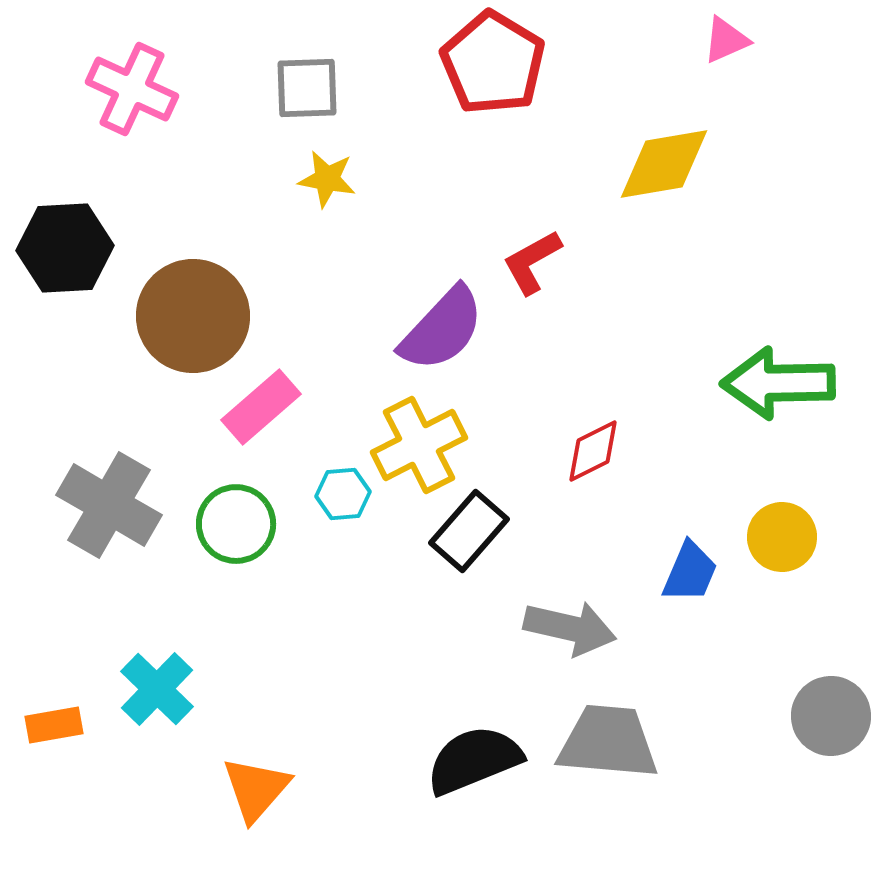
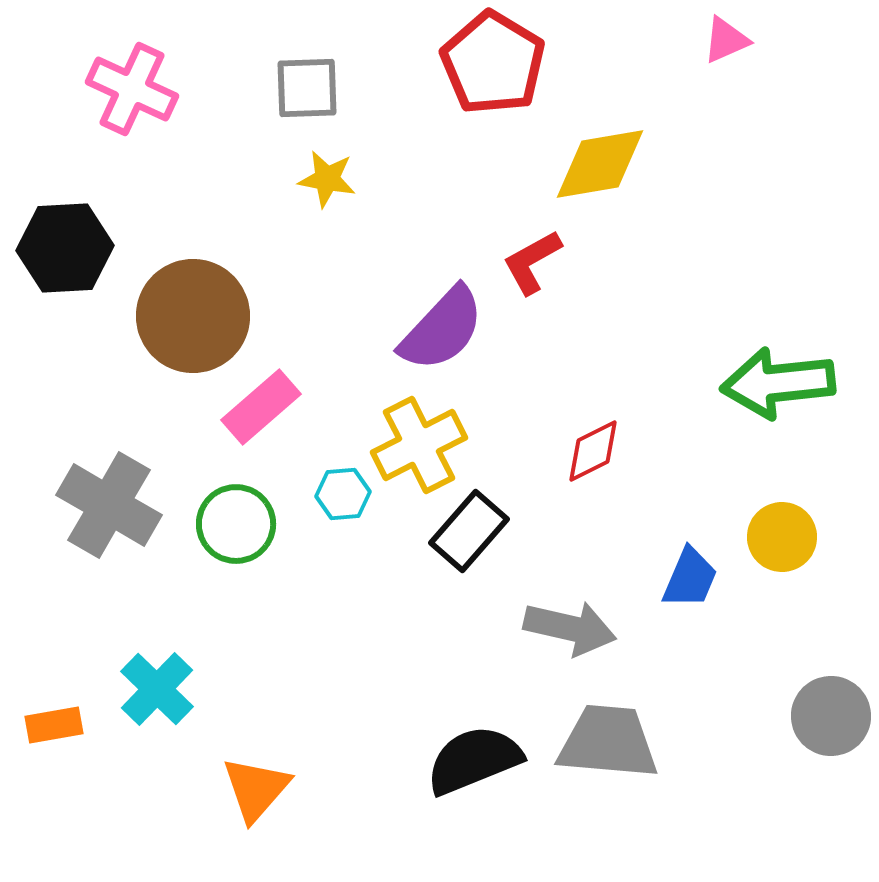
yellow diamond: moved 64 px left
green arrow: rotated 5 degrees counterclockwise
blue trapezoid: moved 6 px down
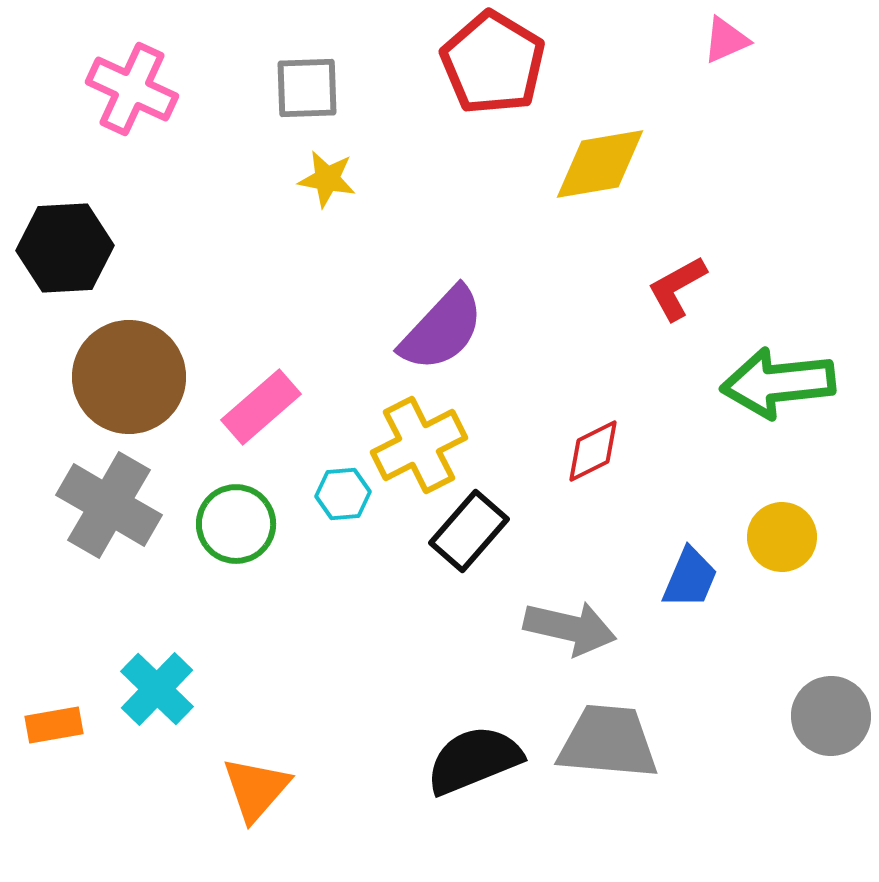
red L-shape: moved 145 px right, 26 px down
brown circle: moved 64 px left, 61 px down
